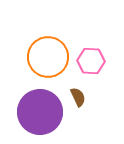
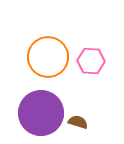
brown semicircle: moved 25 px down; rotated 48 degrees counterclockwise
purple circle: moved 1 px right, 1 px down
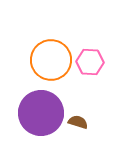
orange circle: moved 3 px right, 3 px down
pink hexagon: moved 1 px left, 1 px down
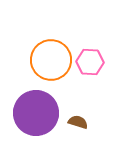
purple circle: moved 5 px left
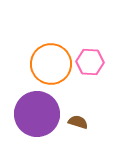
orange circle: moved 4 px down
purple circle: moved 1 px right, 1 px down
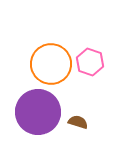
pink hexagon: rotated 16 degrees clockwise
purple circle: moved 1 px right, 2 px up
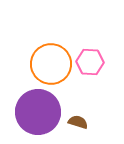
pink hexagon: rotated 16 degrees counterclockwise
